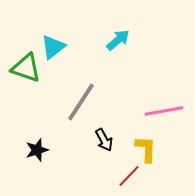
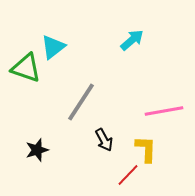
cyan arrow: moved 14 px right
red line: moved 1 px left, 1 px up
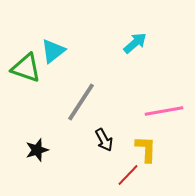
cyan arrow: moved 3 px right, 3 px down
cyan triangle: moved 4 px down
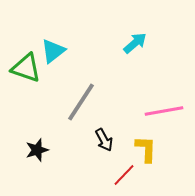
red line: moved 4 px left
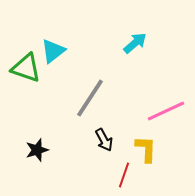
gray line: moved 9 px right, 4 px up
pink line: moved 2 px right; rotated 15 degrees counterclockwise
red line: rotated 25 degrees counterclockwise
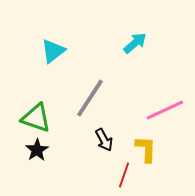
green triangle: moved 10 px right, 50 px down
pink line: moved 1 px left, 1 px up
black star: rotated 15 degrees counterclockwise
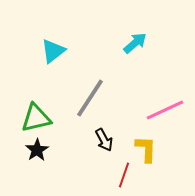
green triangle: rotated 32 degrees counterclockwise
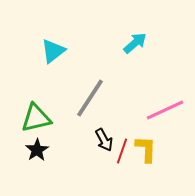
red line: moved 2 px left, 24 px up
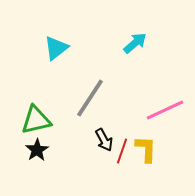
cyan triangle: moved 3 px right, 3 px up
green triangle: moved 2 px down
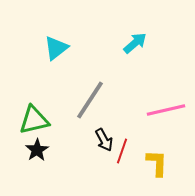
gray line: moved 2 px down
pink line: moved 1 px right; rotated 12 degrees clockwise
green triangle: moved 2 px left
yellow L-shape: moved 11 px right, 14 px down
